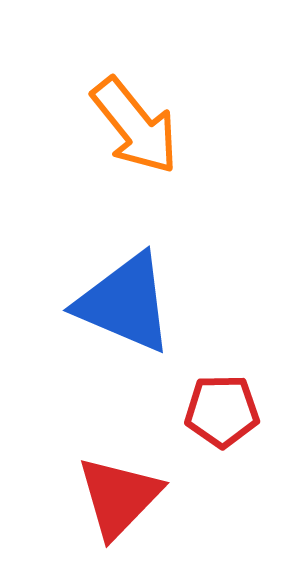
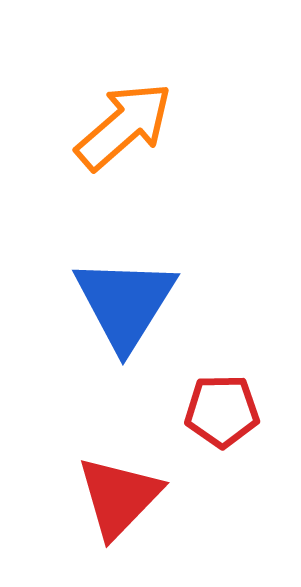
orange arrow: moved 11 px left; rotated 92 degrees counterclockwise
blue triangle: rotated 39 degrees clockwise
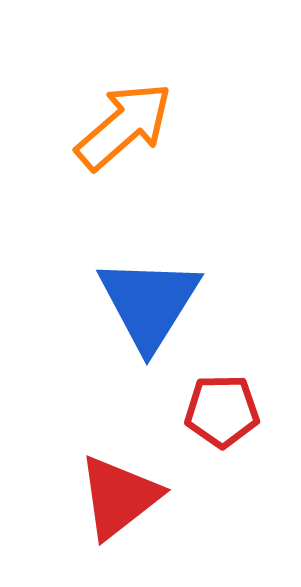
blue triangle: moved 24 px right
red triangle: rotated 8 degrees clockwise
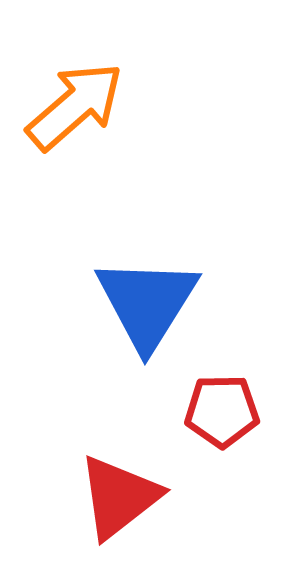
orange arrow: moved 49 px left, 20 px up
blue triangle: moved 2 px left
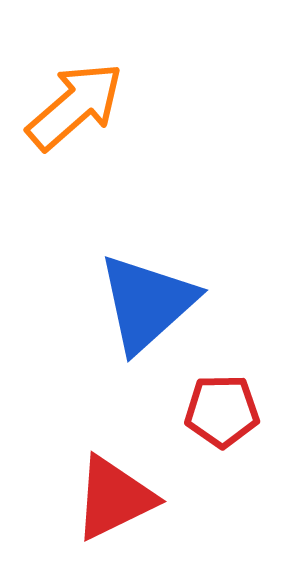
blue triangle: rotated 16 degrees clockwise
red triangle: moved 5 px left, 1 px down; rotated 12 degrees clockwise
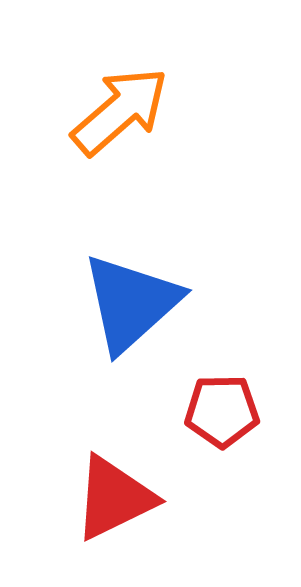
orange arrow: moved 45 px right, 5 px down
blue triangle: moved 16 px left
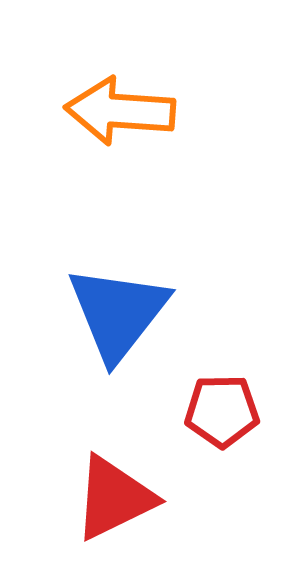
orange arrow: rotated 135 degrees counterclockwise
blue triangle: moved 13 px left, 10 px down; rotated 10 degrees counterclockwise
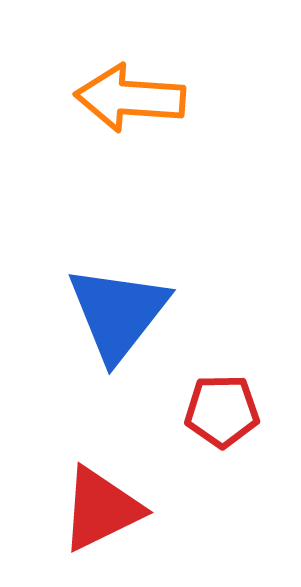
orange arrow: moved 10 px right, 13 px up
red triangle: moved 13 px left, 11 px down
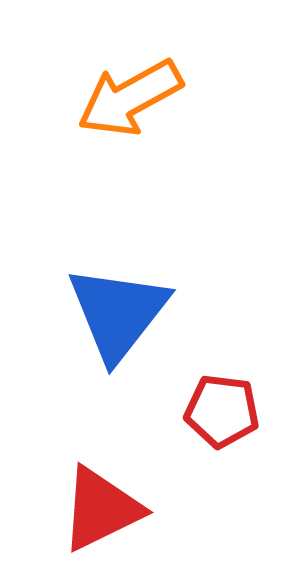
orange arrow: rotated 33 degrees counterclockwise
red pentagon: rotated 8 degrees clockwise
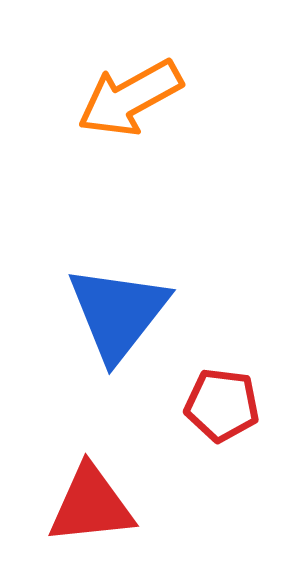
red pentagon: moved 6 px up
red triangle: moved 10 px left, 4 px up; rotated 20 degrees clockwise
